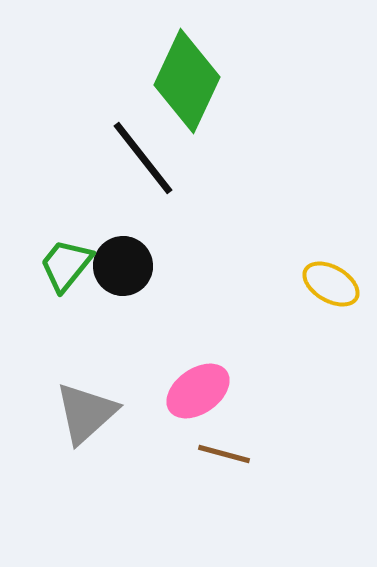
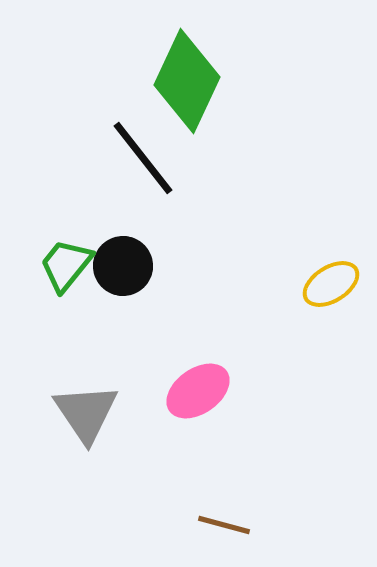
yellow ellipse: rotated 62 degrees counterclockwise
gray triangle: rotated 22 degrees counterclockwise
brown line: moved 71 px down
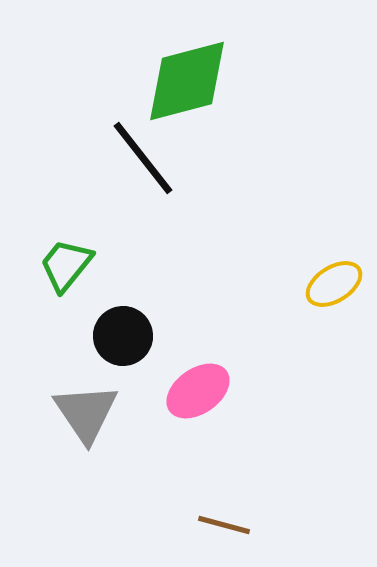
green diamond: rotated 50 degrees clockwise
black circle: moved 70 px down
yellow ellipse: moved 3 px right
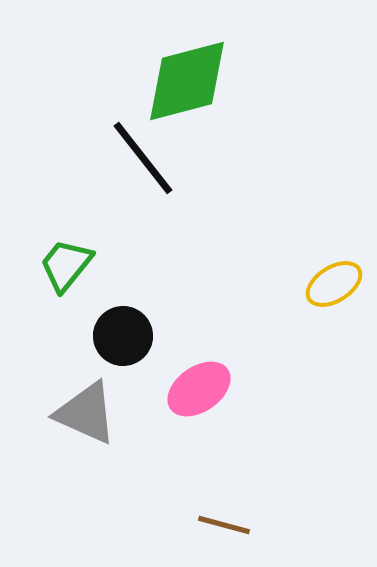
pink ellipse: moved 1 px right, 2 px up
gray triangle: rotated 32 degrees counterclockwise
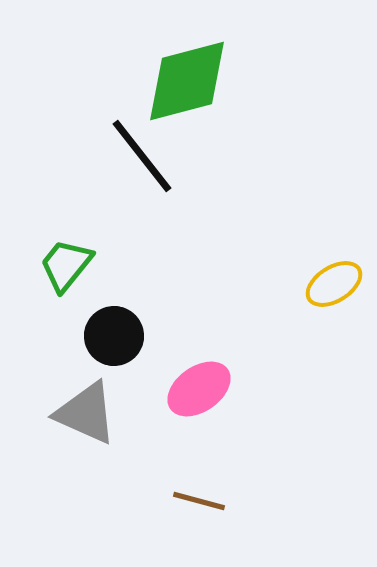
black line: moved 1 px left, 2 px up
black circle: moved 9 px left
brown line: moved 25 px left, 24 px up
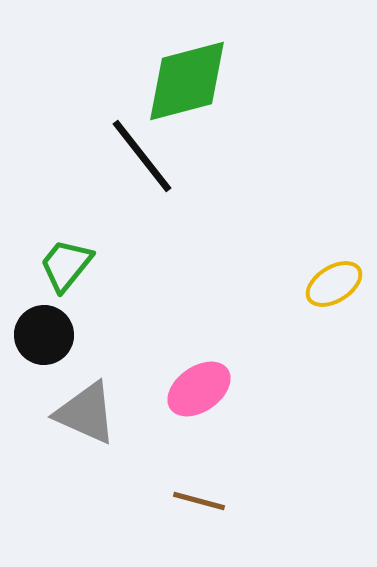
black circle: moved 70 px left, 1 px up
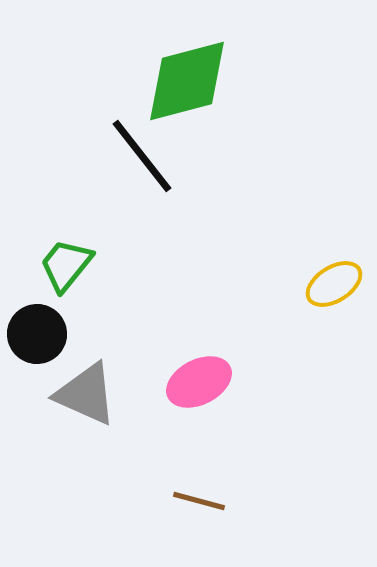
black circle: moved 7 px left, 1 px up
pink ellipse: moved 7 px up; rotated 8 degrees clockwise
gray triangle: moved 19 px up
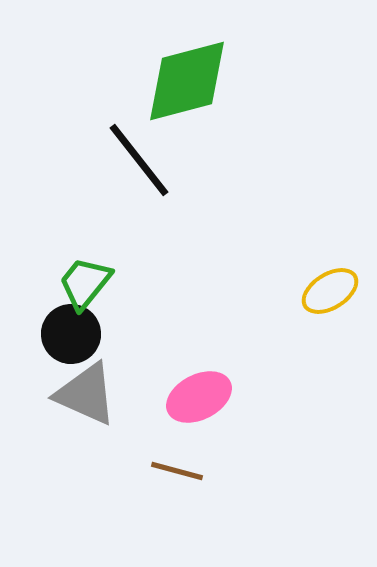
black line: moved 3 px left, 4 px down
green trapezoid: moved 19 px right, 18 px down
yellow ellipse: moved 4 px left, 7 px down
black circle: moved 34 px right
pink ellipse: moved 15 px down
brown line: moved 22 px left, 30 px up
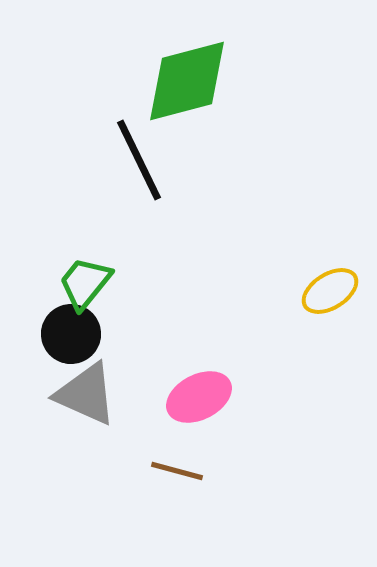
black line: rotated 12 degrees clockwise
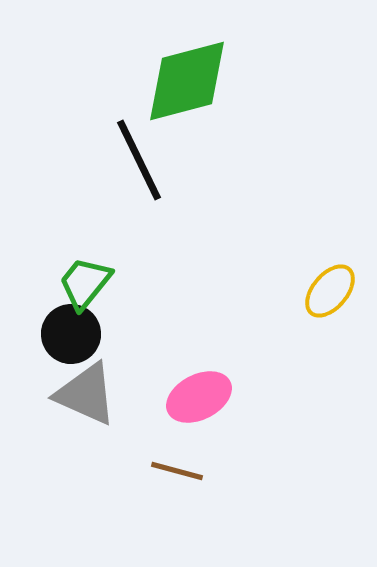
yellow ellipse: rotated 18 degrees counterclockwise
